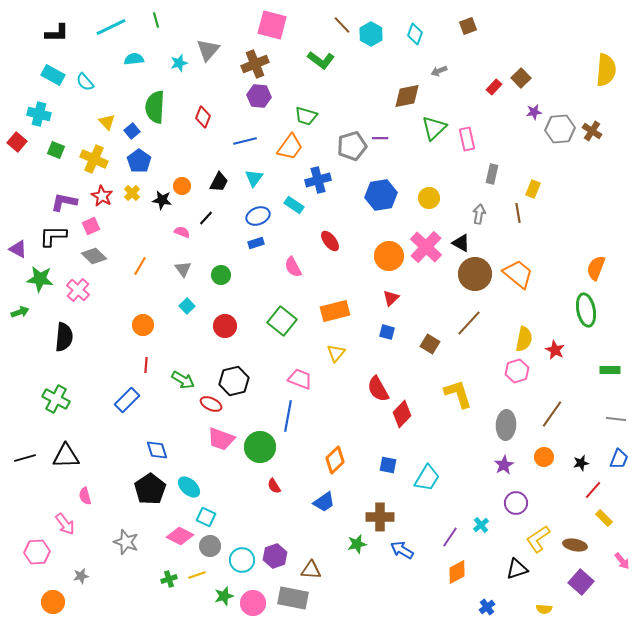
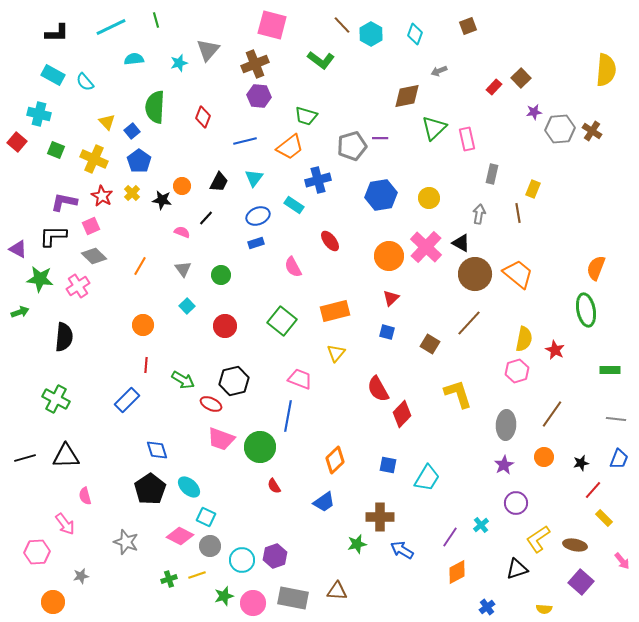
orange trapezoid at (290, 147): rotated 16 degrees clockwise
pink cross at (78, 290): moved 4 px up; rotated 15 degrees clockwise
brown triangle at (311, 570): moved 26 px right, 21 px down
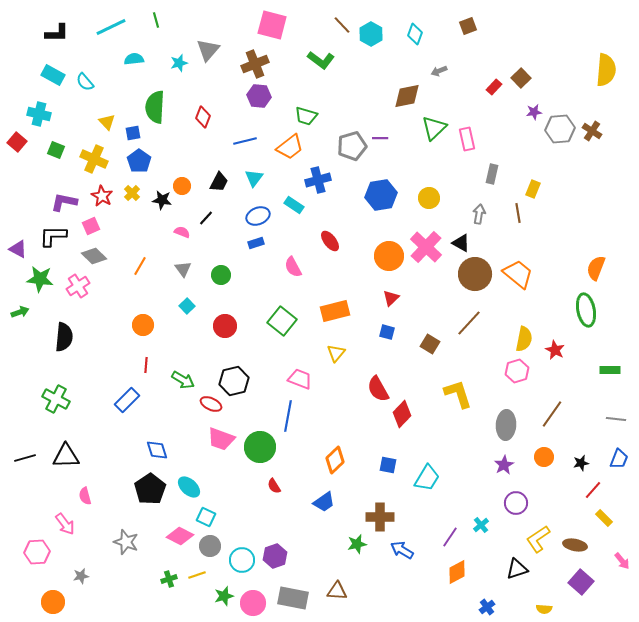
blue square at (132, 131): moved 1 px right, 2 px down; rotated 28 degrees clockwise
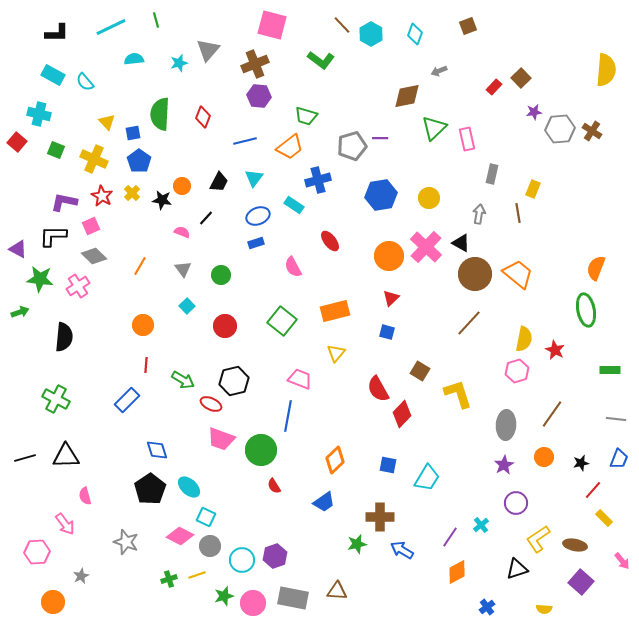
green semicircle at (155, 107): moved 5 px right, 7 px down
brown square at (430, 344): moved 10 px left, 27 px down
green circle at (260, 447): moved 1 px right, 3 px down
gray star at (81, 576): rotated 14 degrees counterclockwise
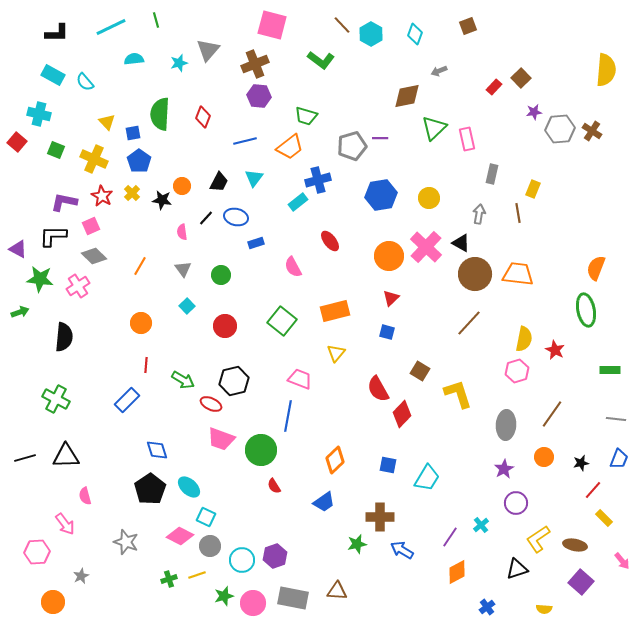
cyan rectangle at (294, 205): moved 4 px right, 3 px up; rotated 72 degrees counterclockwise
blue ellipse at (258, 216): moved 22 px left, 1 px down; rotated 35 degrees clockwise
pink semicircle at (182, 232): rotated 119 degrees counterclockwise
orange trapezoid at (518, 274): rotated 32 degrees counterclockwise
orange circle at (143, 325): moved 2 px left, 2 px up
purple star at (504, 465): moved 4 px down
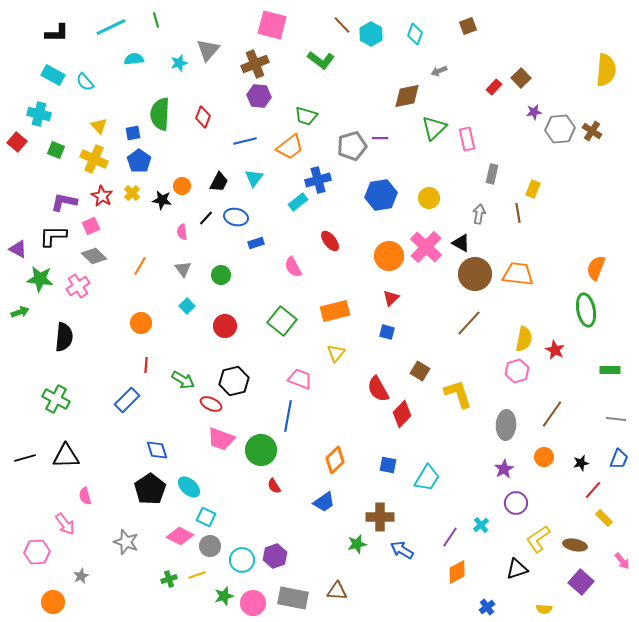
yellow triangle at (107, 122): moved 8 px left, 4 px down
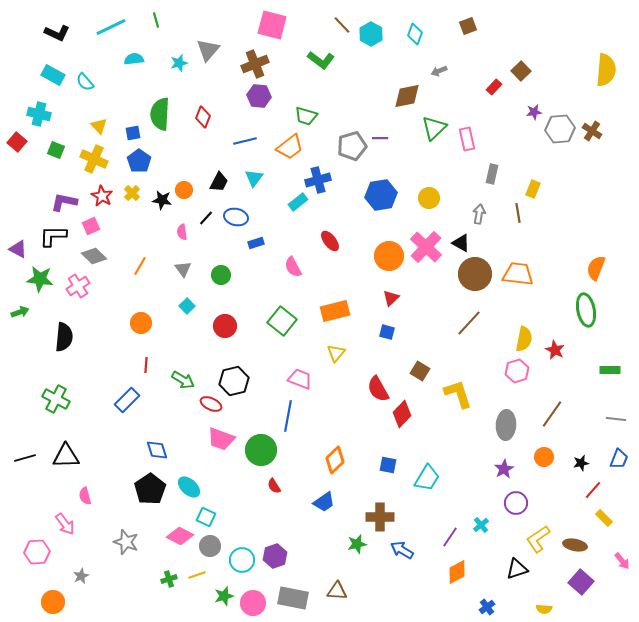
black L-shape at (57, 33): rotated 25 degrees clockwise
brown square at (521, 78): moved 7 px up
orange circle at (182, 186): moved 2 px right, 4 px down
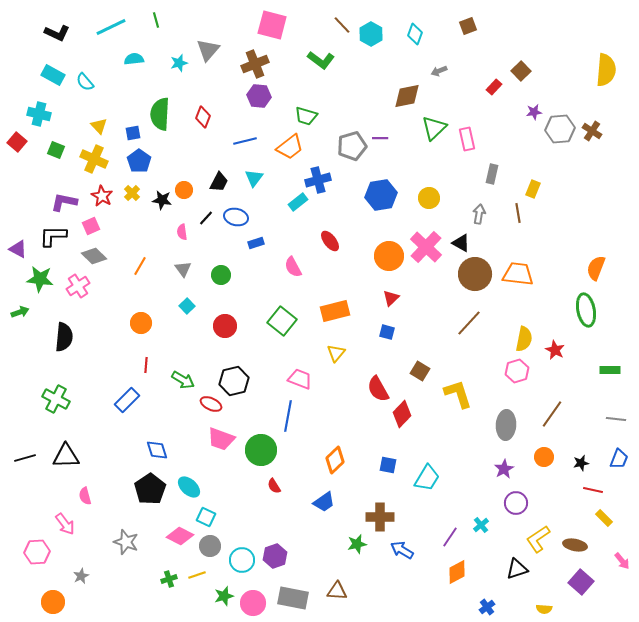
red line at (593, 490): rotated 60 degrees clockwise
